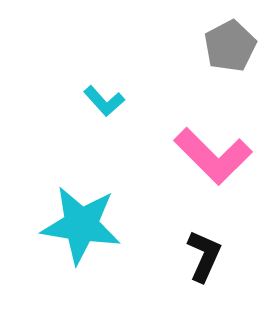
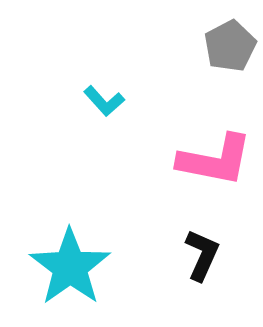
pink L-shape: moved 2 px right, 4 px down; rotated 34 degrees counterclockwise
cyan star: moved 11 px left, 42 px down; rotated 28 degrees clockwise
black L-shape: moved 2 px left, 1 px up
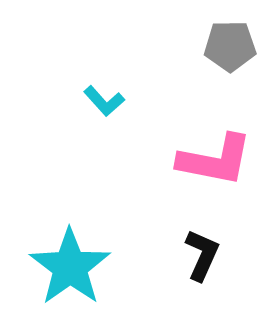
gray pentagon: rotated 27 degrees clockwise
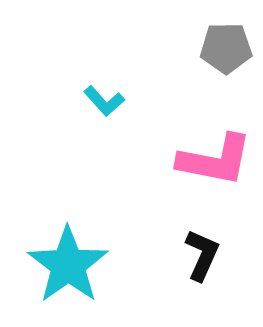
gray pentagon: moved 4 px left, 2 px down
cyan star: moved 2 px left, 2 px up
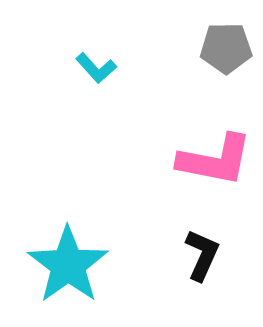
cyan L-shape: moved 8 px left, 33 px up
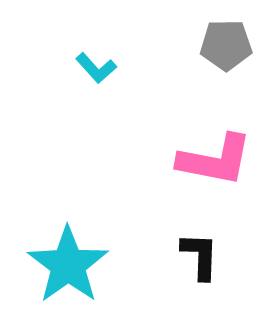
gray pentagon: moved 3 px up
black L-shape: moved 2 px left, 1 px down; rotated 22 degrees counterclockwise
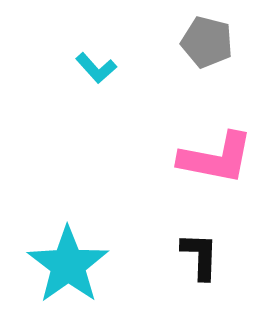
gray pentagon: moved 19 px left, 3 px up; rotated 15 degrees clockwise
pink L-shape: moved 1 px right, 2 px up
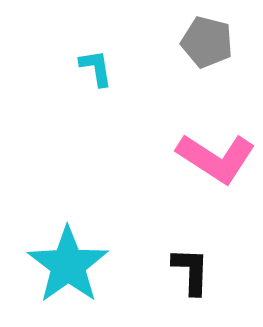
cyan L-shape: rotated 147 degrees counterclockwise
pink L-shape: rotated 22 degrees clockwise
black L-shape: moved 9 px left, 15 px down
